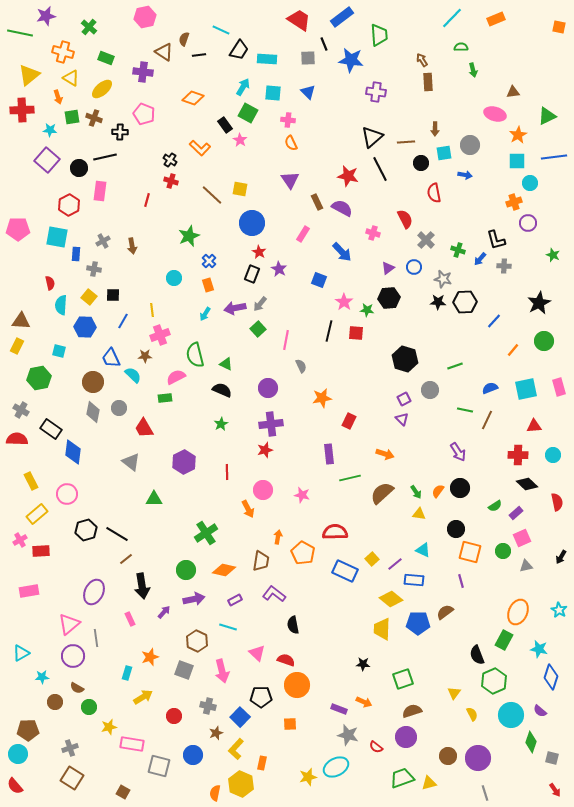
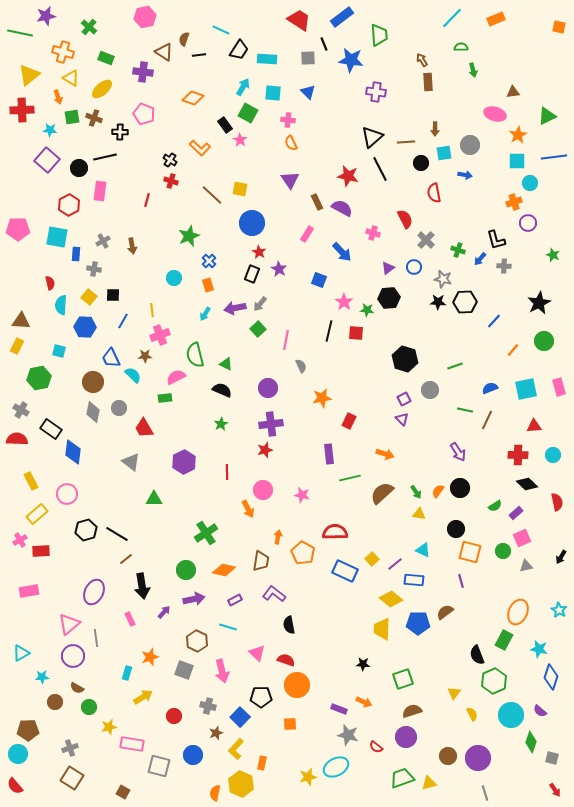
pink rectangle at (303, 234): moved 4 px right
black semicircle at (293, 625): moved 4 px left
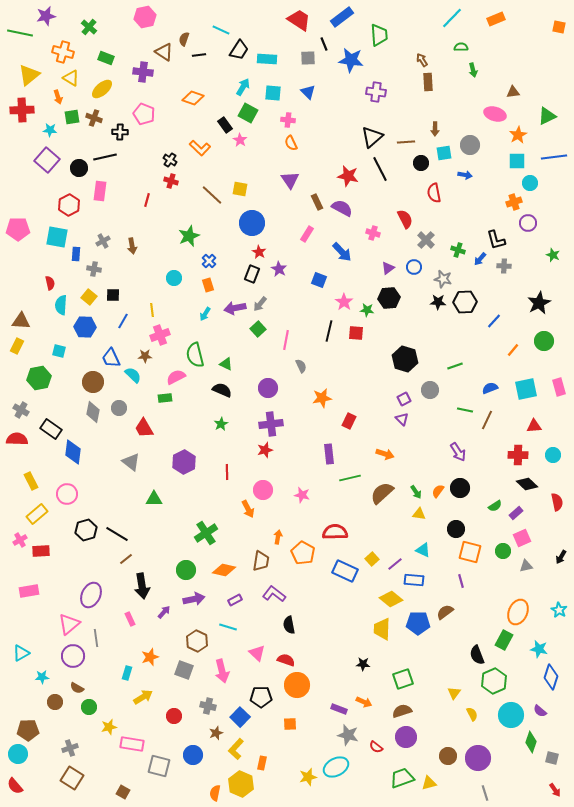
purple ellipse at (94, 592): moved 3 px left, 3 px down
brown semicircle at (412, 711): moved 10 px left
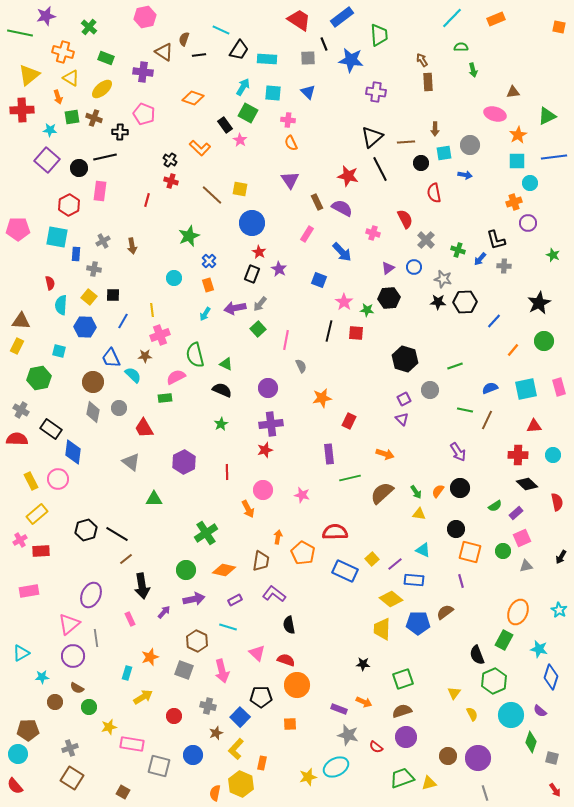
pink circle at (67, 494): moved 9 px left, 15 px up
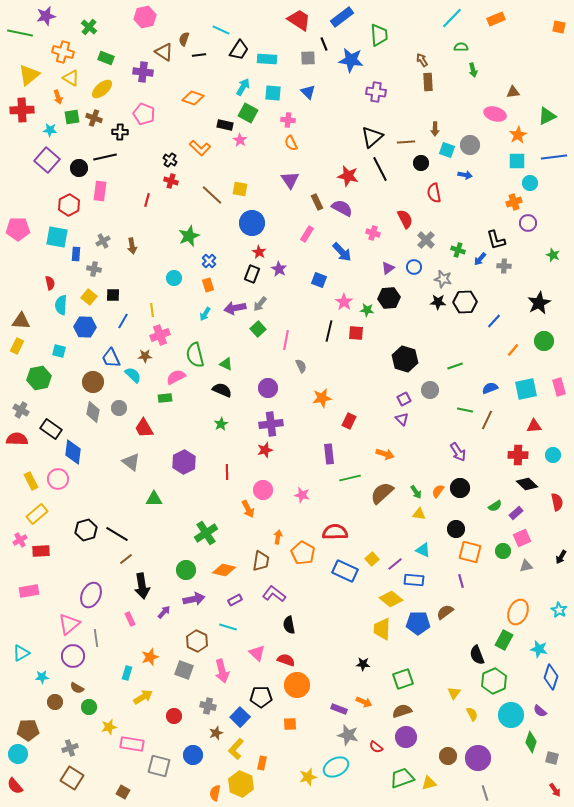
black rectangle at (225, 125): rotated 42 degrees counterclockwise
cyan square at (444, 153): moved 3 px right, 3 px up; rotated 28 degrees clockwise
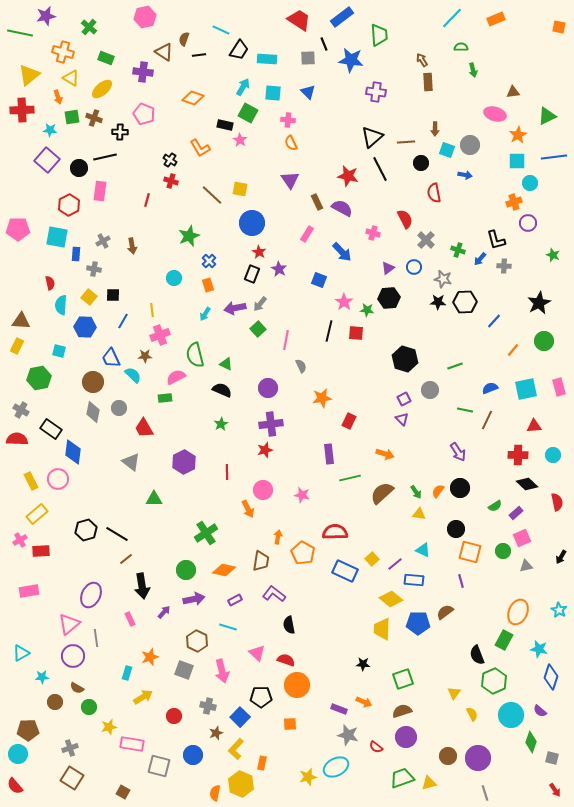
orange L-shape at (200, 148): rotated 15 degrees clockwise
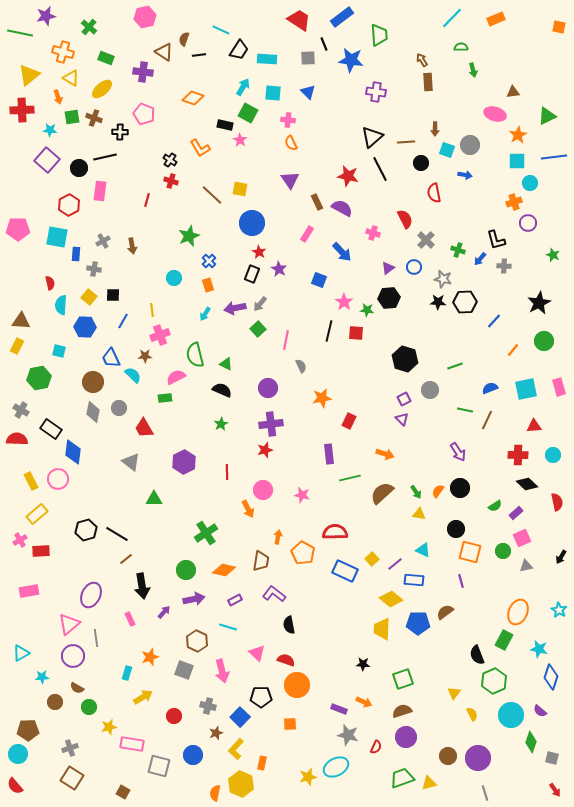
red semicircle at (376, 747): rotated 104 degrees counterclockwise
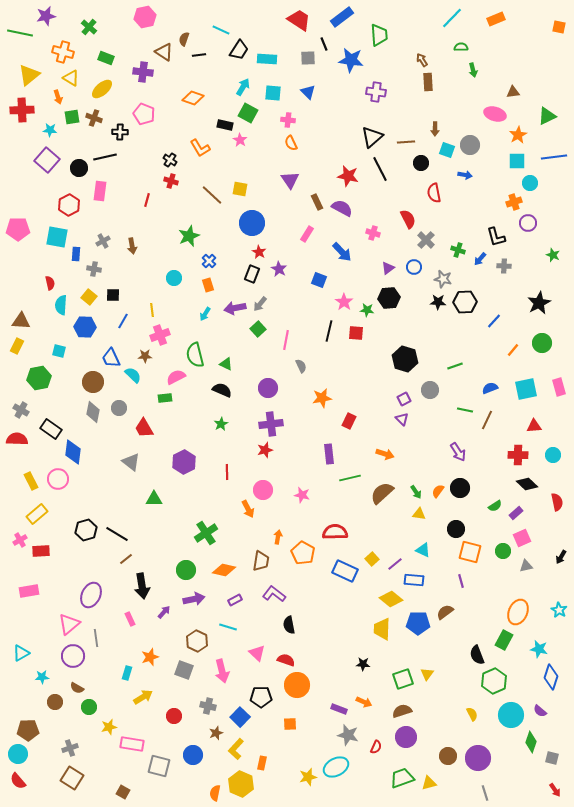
red semicircle at (405, 219): moved 3 px right
black L-shape at (496, 240): moved 3 px up
green circle at (544, 341): moved 2 px left, 2 px down
yellow triangle at (454, 693): moved 27 px left, 19 px up
red semicircle at (15, 786): moved 3 px right, 5 px up
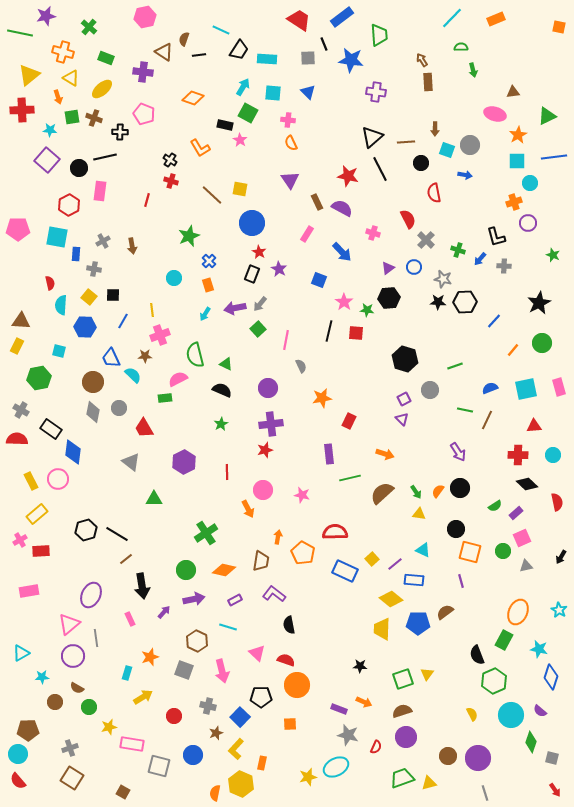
pink semicircle at (176, 377): moved 2 px right, 2 px down
black star at (363, 664): moved 3 px left, 2 px down
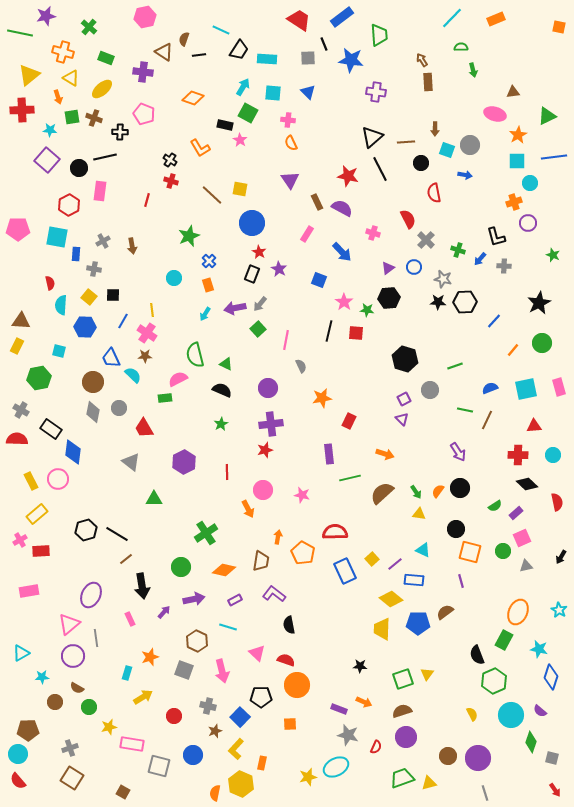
pink cross at (160, 335): moved 13 px left, 2 px up; rotated 36 degrees counterclockwise
green circle at (186, 570): moved 5 px left, 3 px up
blue rectangle at (345, 571): rotated 40 degrees clockwise
brown star at (216, 733): moved 1 px left, 2 px up
